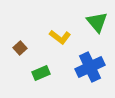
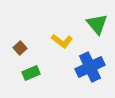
green triangle: moved 2 px down
yellow L-shape: moved 2 px right, 4 px down
green rectangle: moved 10 px left
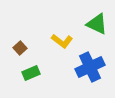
green triangle: rotated 25 degrees counterclockwise
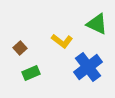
blue cross: moved 2 px left; rotated 12 degrees counterclockwise
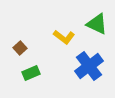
yellow L-shape: moved 2 px right, 4 px up
blue cross: moved 1 px right, 1 px up
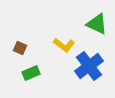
yellow L-shape: moved 8 px down
brown square: rotated 24 degrees counterclockwise
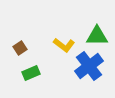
green triangle: moved 12 px down; rotated 25 degrees counterclockwise
brown square: rotated 32 degrees clockwise
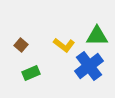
brown square: moved 1 px right, 3 px up; rotated 16 degrees counterclockwise
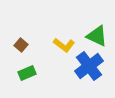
green triangle: rotated 25 degrees clockwise
green rectangle: moved 4 px left
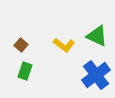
blue cross: moved 7 px right, 9 px down
green rectangle: moved 2 px left, 2 px up; rotated 48 degrees counterclockwise
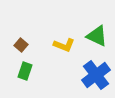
yellow L-shape: rotated 15 degrees counterclockwise
